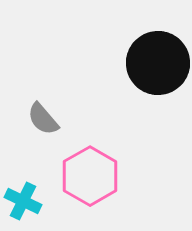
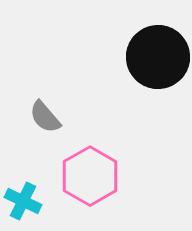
black circle: moved 6 px up
gray semicircle: moved 2 px right, 2 px up
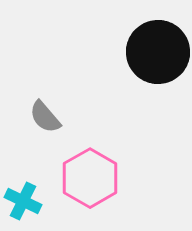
black circle: moved 5 px up
pink hexagon: moved 2 px down
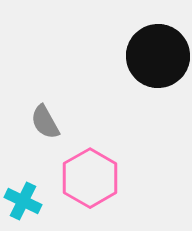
black circle: moved 4 px down
gray semicircle: moved 5 px down; rotated 12 degrees clockwise
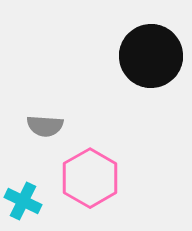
black circle: moved 7 px left
gray semicircle: moved 4 px down; rotated 57 degrees counterclockwise
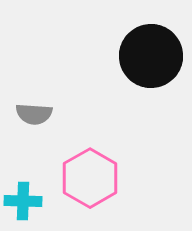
gray semicircle: moved 11 px left, 12 px up
cyan cross: rotated 24 degrees counterclockwise
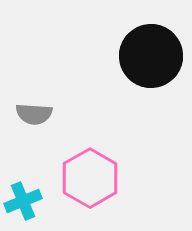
cyan cross: rotated 24 degrees counterclockwise
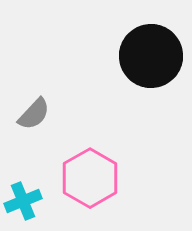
gray semicircle: rotated 51 degrees counterclockwise
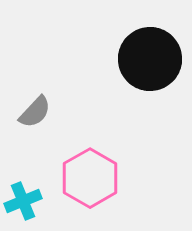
black circle: moved 1 px left, 3 px down
gray semicircle: moved 1 px right, 2 px up
